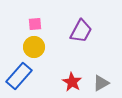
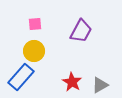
yellow circle: moved 4 px down
blue rectangle: moved 2 px right, 1 px down
gray triangle: moved 1 px left, 2 px down
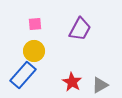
purple trapezoid: moved 1 px left, 2 px up
blue rectangle: moved 2 px right, 2 px up
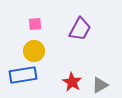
blue rectangle: rotated 40 degrees clockwise
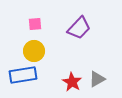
purple trapezoid: moved 1 px left, 1 px up; rotated 15 degrees clockwise
gray triangle: moved 3 px left, 6 px up
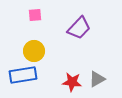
pink square: moved 9 px up
red star: rotated 24 degrees counterclockwise
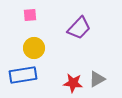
pink square: moved 5 px left
yellow circle: moved 3 px up
red star: moved 1 px right, 1 px down
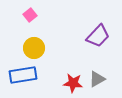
pink square: rotated 32 degrees counterclockwise
purple trapezoid: moved 19 px right, 8 px down
